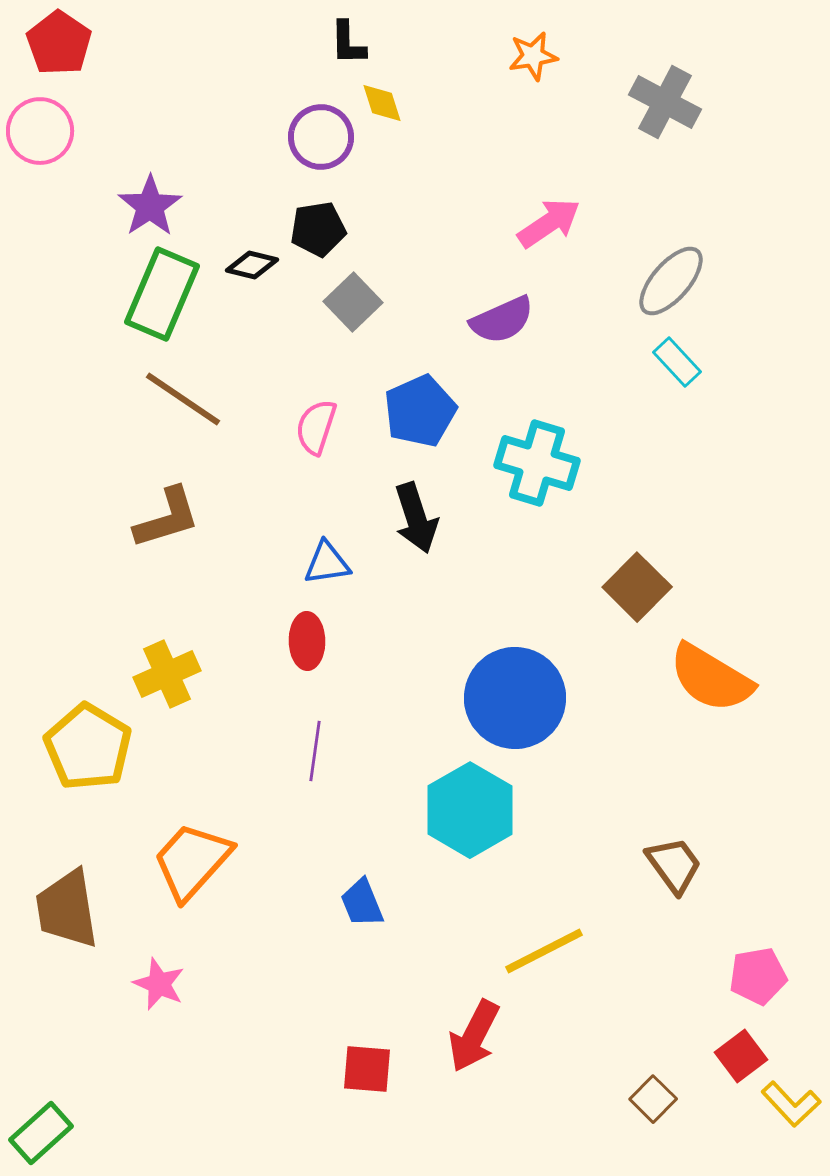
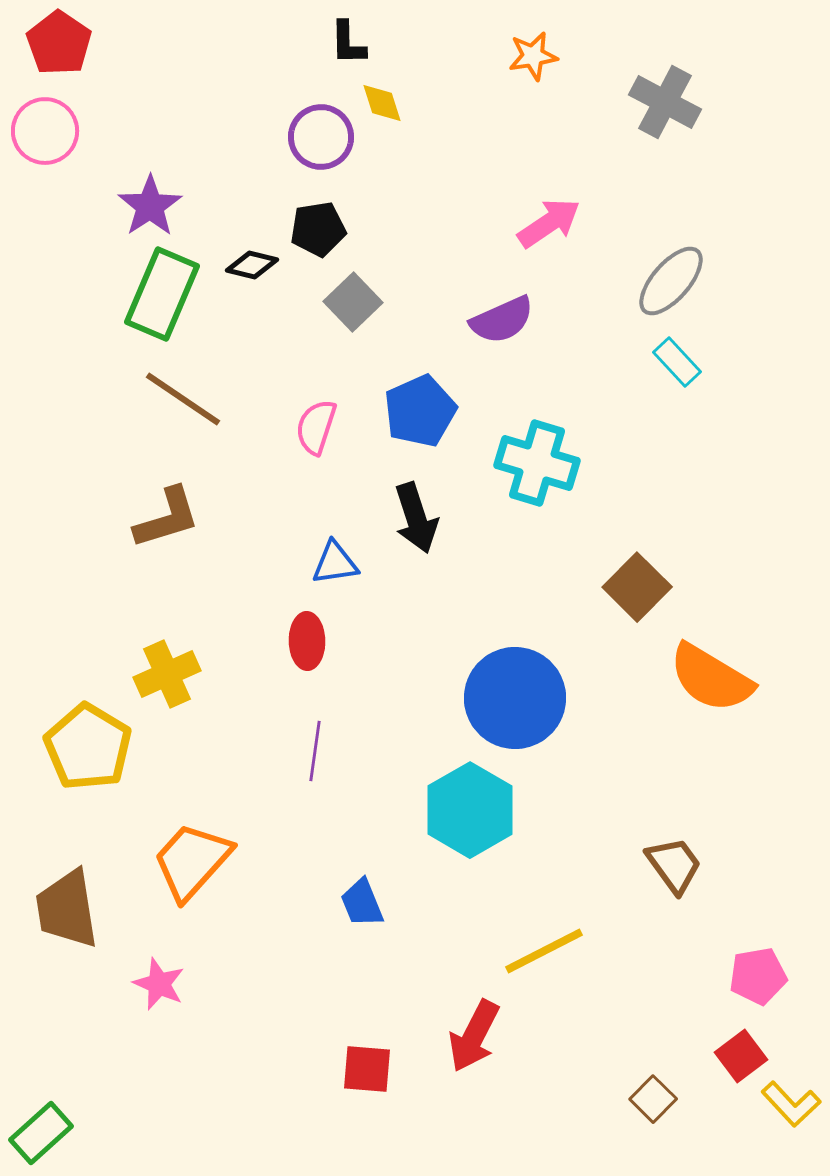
pink circle at (40, 131): moved 5 px right
blue triangle at (327, 563): moved 8 px right
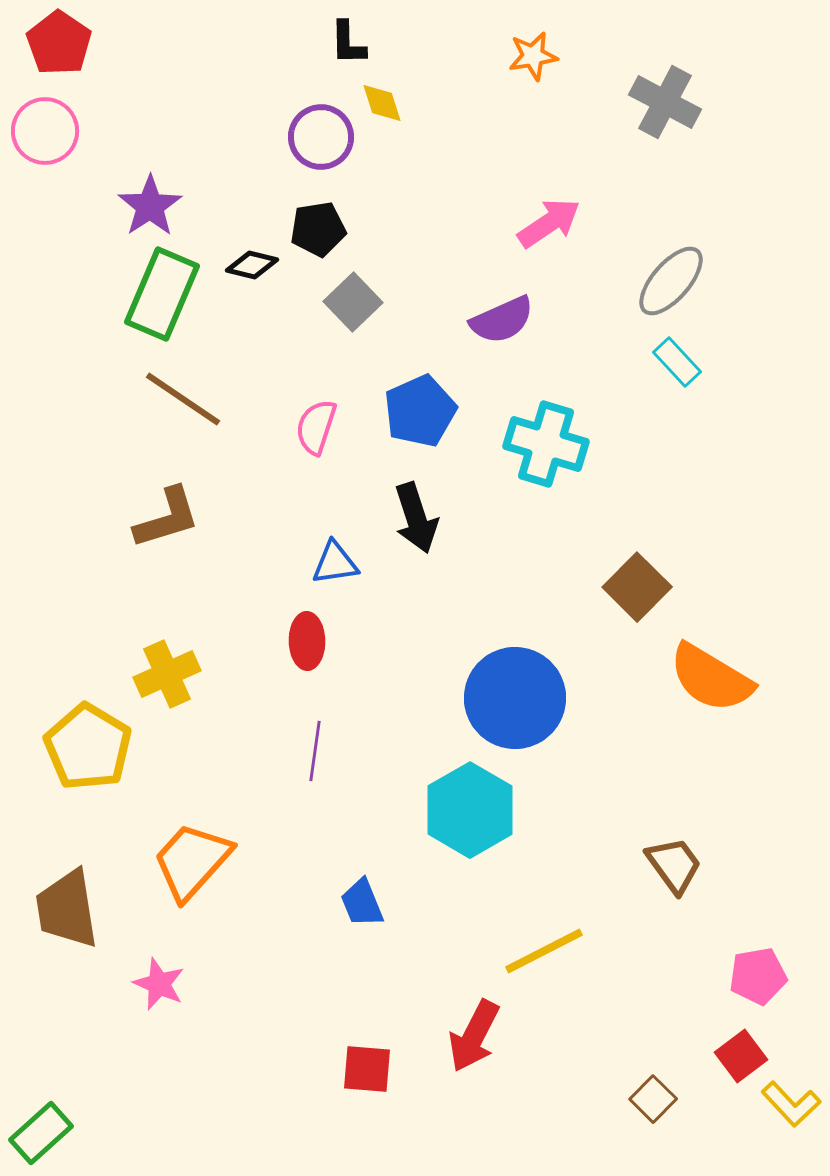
cyan cross at (537, 463): moved 9 px right, 19 px up
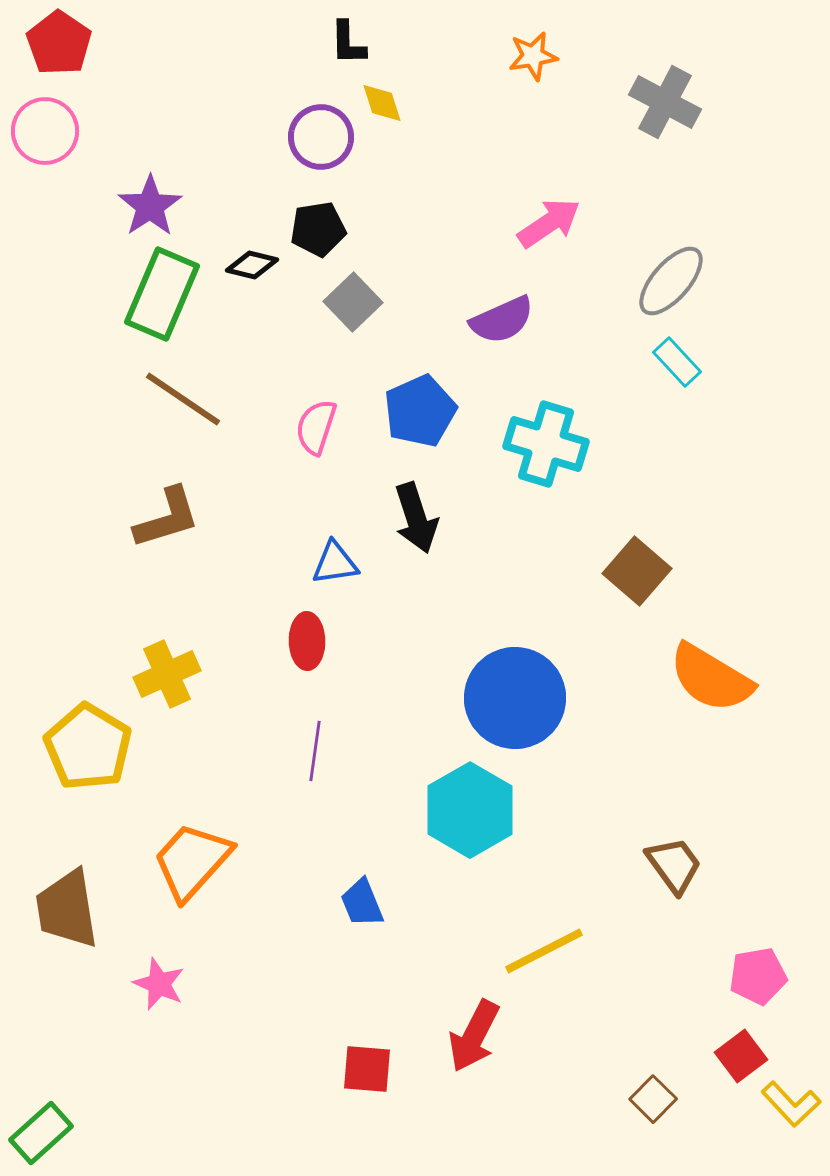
brown square at (637, 587): moved 16 px up; rotated 4 degrees counterclockwise
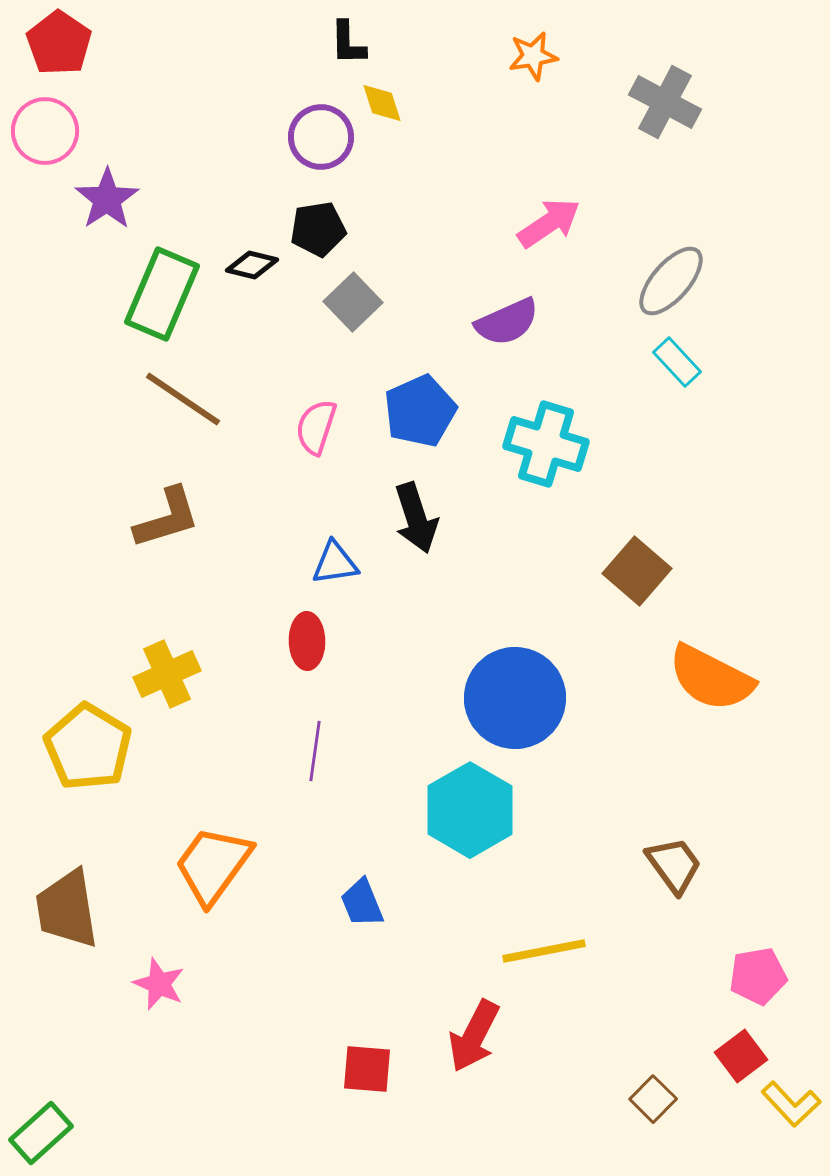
purple star at (150, 206): moved 43 px left, 7 px up
purple semicircle at (502, 320): moved 5 px right, 2 px down
orange semicircle at (711, 678): rotated 4 degrees counterclockwise
orange trapezoid at (192, 861): moved 21 px right, 4 px down; rotated 6 degrees counterclockwise
yellow line at (544, 951): rotated 16 degrees clockwise
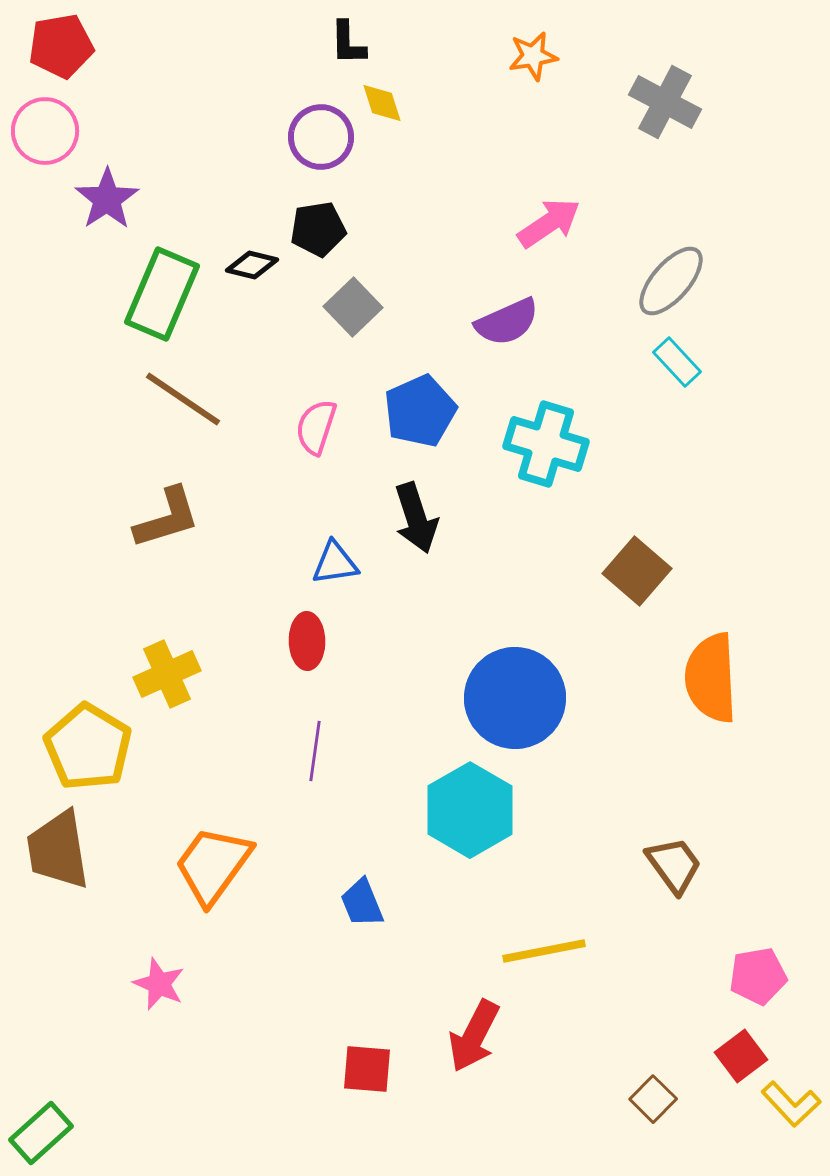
red pentagon at (59, 43): moved 2 px right, 3 px down; rotated 28 degrees clockwise
gray square at (353, 302): moved 5 px down
orange semicircle at (711, 678): rotated 60 degrees clockwise
brown trapezoid at (67, 909): moved 9 px left, 59 px up
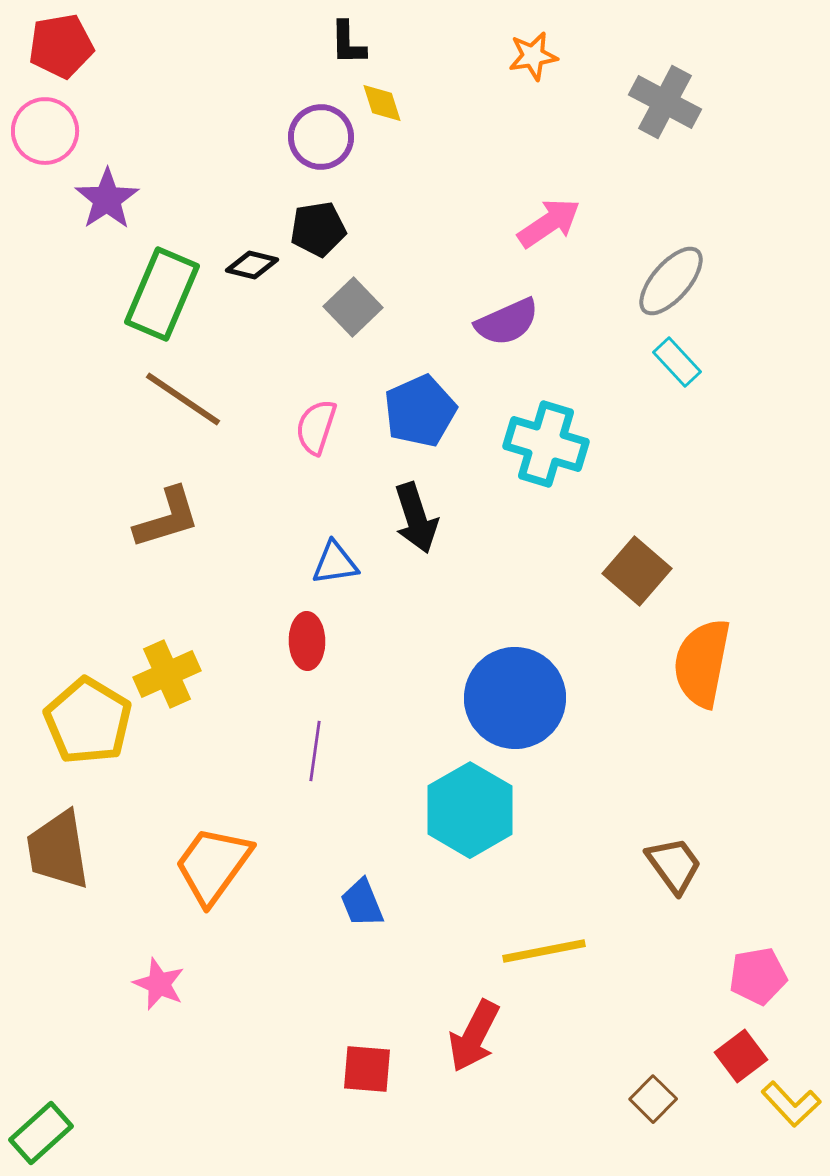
orange semicircle at (711, 678): moved 9 px left, 15 px up; rotated 14 degrees clockwise
yellow pentagon at (88, 747): moved 26 px up
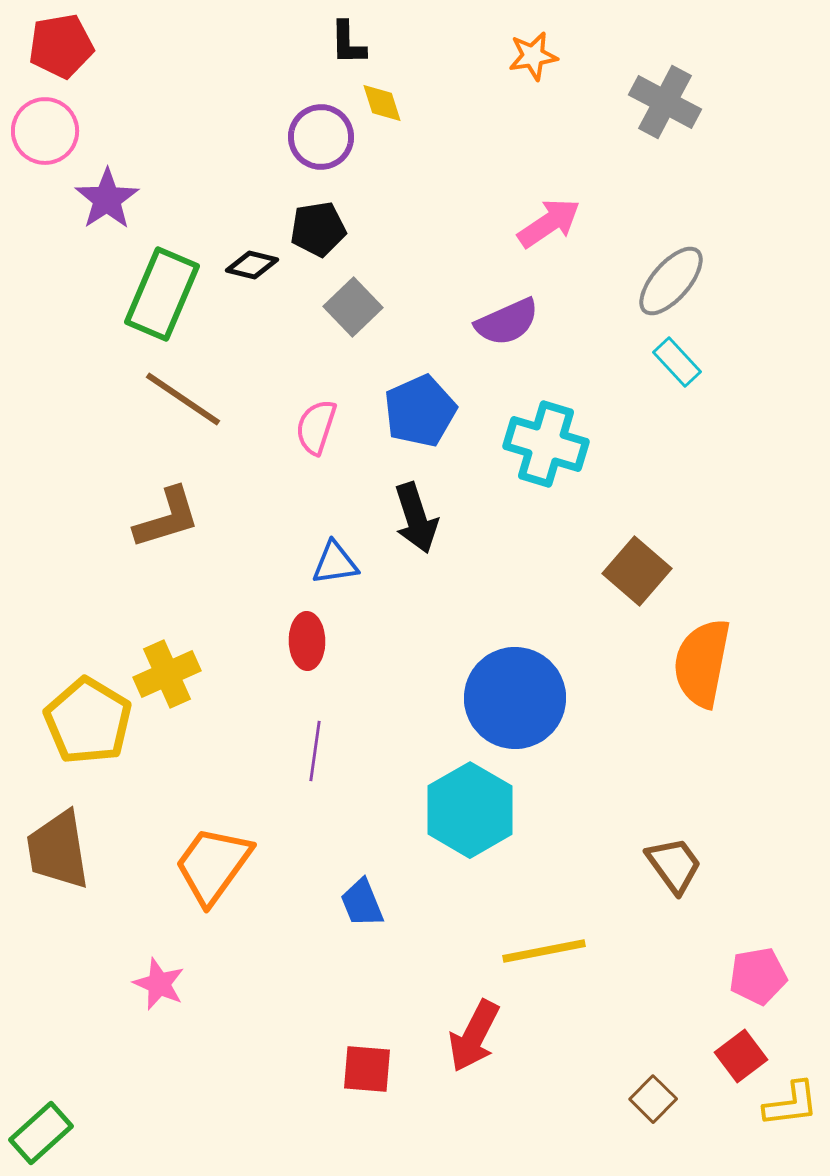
yellow L-shape at (791, 1104): rotated 54 degrees counterclockwise
